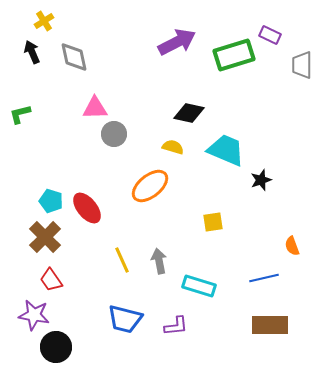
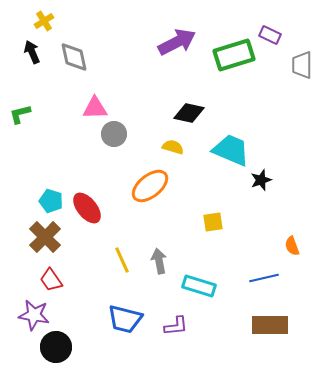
cyan trapezoid: moved 5 px right
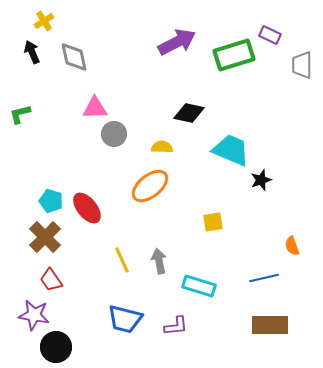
yellow semicircle: moved 11 px left; rotated 15 degrees counterclockwise
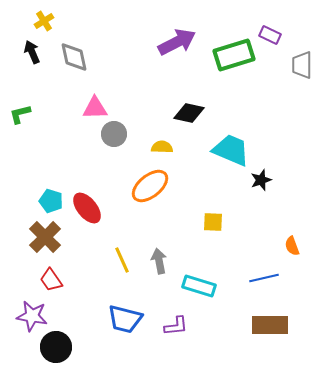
yellow square: rotated 10 degrees clockwise
purple star: moved 2 px left, 1 px down
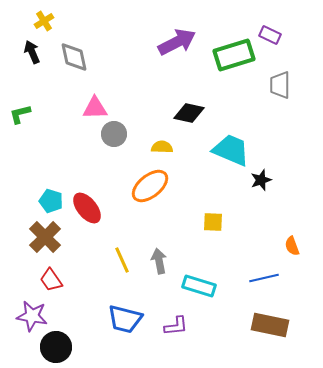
gray trapezoid: moved 22 px left, 20 px down
brown rectangle: rotated 12 degrees clockwise
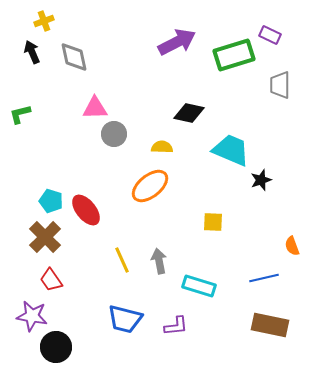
yellow cross: rotated 12 degrees clockwise
red ellipse: moved 1 px left, 2 px down
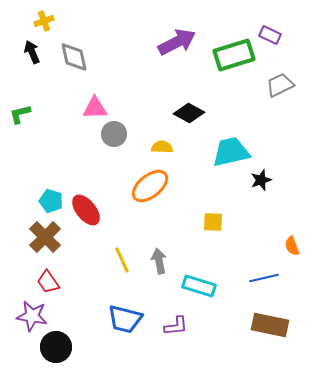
gray trapezoid: rotated 64 degrees clockwise
black diamond: rotated 16 degrees clockwise
cyan trapezoid: moved 2 px down; rotated 36 degrees counterclockwise
red trapezoid: moved 3 px left, 2 px down
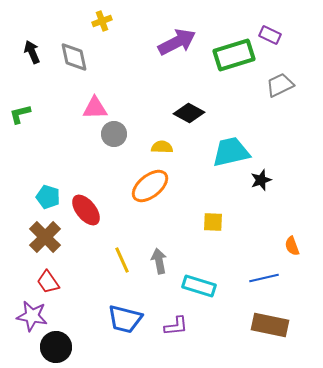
yellow cross: moved 58 px right
cyan pentagon: moved 3 px left, 4 px up
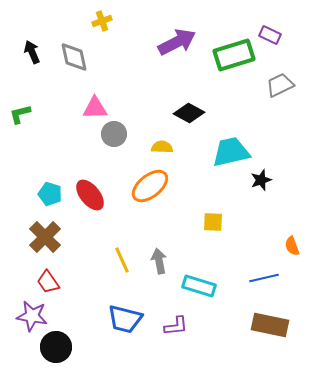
cyan pentagon: moved 2 px right, 3 px up
red ellipse: moved 4 px right, 15 px up
